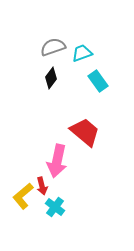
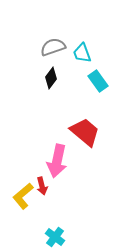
cyan trapezoid: rotated 90 degrees counterclockwise
cyan cross: moved 30 px down
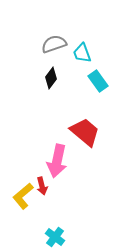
gray semicircle: moved 1 px right, 3 px up
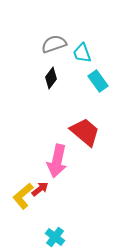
red arrow: moved 2 px left, 3 px down; rotated 114 degrees counterclockwise
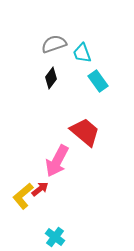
pink arrow: rotated 16 degrees clockwise
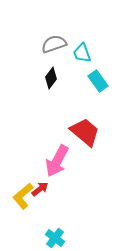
cyan cross: moved 1 px down
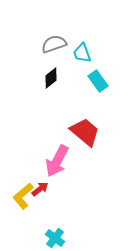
black diamond: rotated 15 degrees clockwise
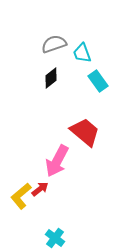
yellow L-shape: moved 2 px left
